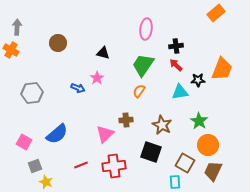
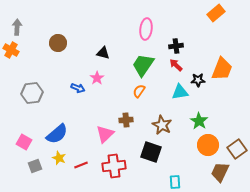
brown square: moved 52 px right, 14 px up; rotated 24 degrees clockwise
brown trapezoid: moved 7 px right, 1 px down
yellow star: moved 13 px right, 24 px up
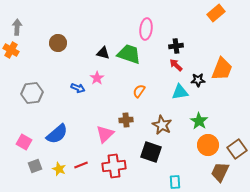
green trapezoid: moved 14 px left, 11 px up; rotated 75 degrees clockwise
yellow star: moved 11 px down
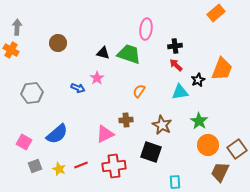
black cross: moved 1 px left
black star: rotated 24 degrees counterclockwise
pink triangle: rotated 18 degrees clockwise
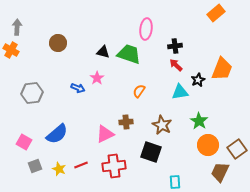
black triangle: moved 1 px up
brown cross: moved 2 px down
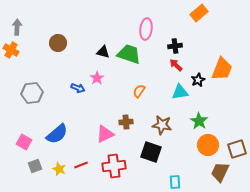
orange rectangle: moved 17 px left
brown star: rotated 18 degrees counterclockwise
brown square: rotated 18 degrees clockwise
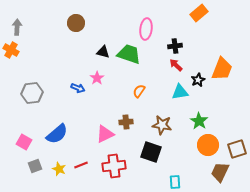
brown circle: moved 18 px right, 20 px up
